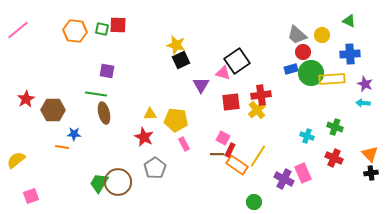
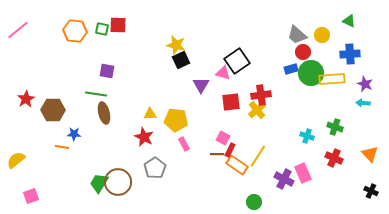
black cross at (371, 173): moved 18 px down; rotated 32 degrees clockwise
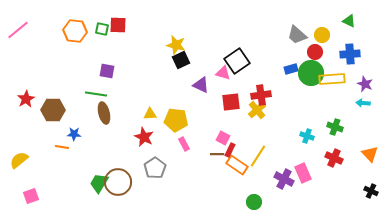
red circle at (303, 52): moved 12 px right
purple triangle at (201, 85): rotated 36 degrees counterclockwise
yellow semicircle at (16, 160): moved 3 px right
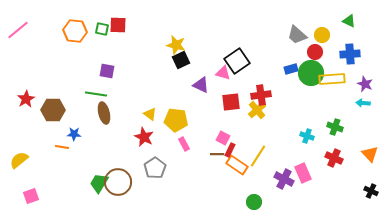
yellow triangle at (150, 114): rotated 40 degrees clockwise
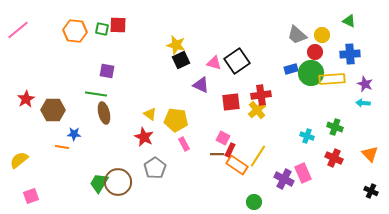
pink triangle at (223, 73): moved 9 px left, 10 px up
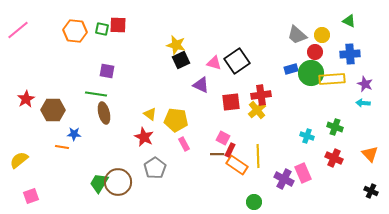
yellow line at (258, 156): rotated 35 degrees counterclockwise
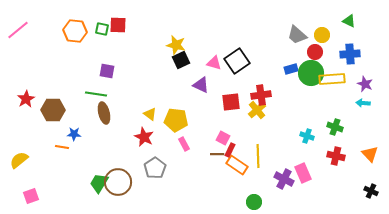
red cross at (334, 158): moved 2 px right, 2 px up; rotated 12 degrees counterclockwise
